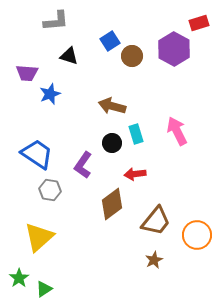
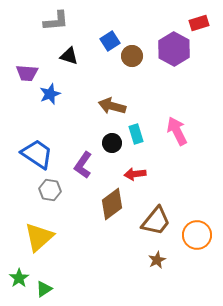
brown star: moved 3 px right
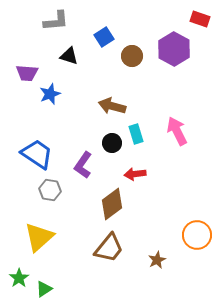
red rectangle: moved 1 px right, 4 px up; rotated 36 degrees clockwise
blue square: moved 6 px left, 4 px up
brown trapezoid: moved 47 px left, 27 px down
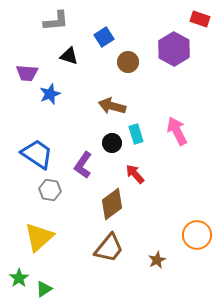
brown circle: moved 4 px left, 6 px down
red arrow: rotated 55 degrees clockwise
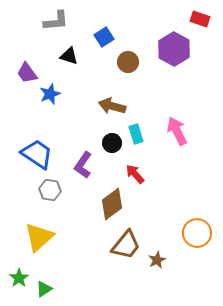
purple trapezoid: rotated 50 degrees clockwise
orange circle: moved 2 px up
brown trapezoid: moved 17 px right, 3 px up
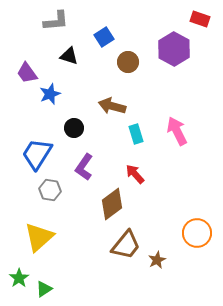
black circle: moved 38 px left, 15 px up
blue trapezoid: rotated 92 degrees counterclockwise
purple L-shape: moved 1 px right, 2 px down
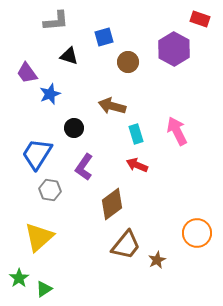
blue square: rotated 18 degrees clockwise
red arrow: moved 2 px right, 9 px up; rotated 25 degrees counterclockwise
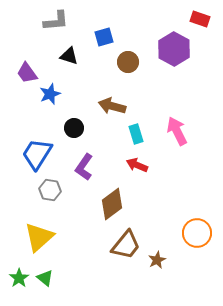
green triangle: moved 1 px right, 11 px up; rotated 48 degrees counterclockwise
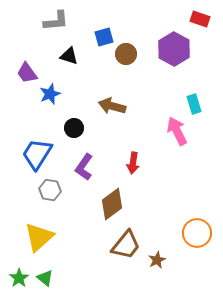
brown circle: moved 2 px left, 8 px up
cyan rectangle: moved 58 px right, 30 px up
red arrow: moved 4 px left, 2 px up; rotated 105 degrees counterclockwise
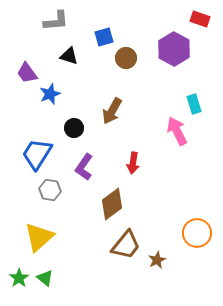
brown circle: moved 4 px down
brown arrow: moved 5 px down; rotated 76 degrees counterclockwise
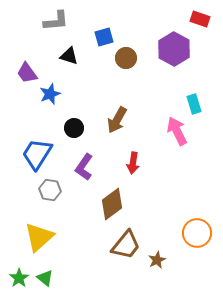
brown arrow: moved 5 px right, 9 px down
